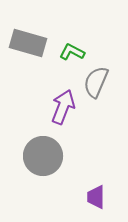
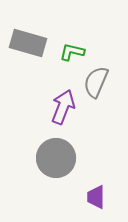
green L-shape: rotated 15 degrees counterclockwise
gray circle: moved 13 px right, 2 px down
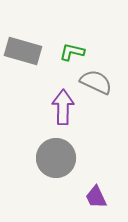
gray rectangle: moved 5 px left, 8 px down
gray semicircle: rotated 92 degrees clockwise
purple arrow: rotated 20 degrees counterclockwise
purple trapezoid: rotated 25 degrees counterclockwise
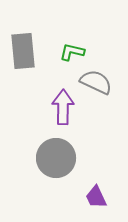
gray rectangle: rotated 69 degrees clockwise
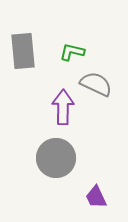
gray semicircle: moved 2 px down
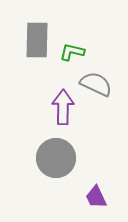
gray rectangle: moved 14 px right, 11 px up; rotated 6 degrees clockwise
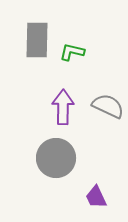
gray semicircle: moved 12 px right, 22 px down
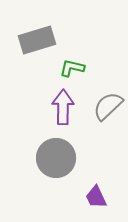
gray rectangle: rotated 72 degrees clockwise
green L-shape: moved 16 px down
gray semicircle: rotated 68 degrees counterclockwise
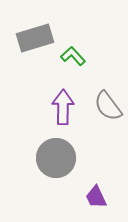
gray rectangle: moved 2 px left, 2 px up
green L-shape: moved 1 px right, 12 px up; rotated 35 degrees clockwise
gray semicircle: rotated 84 degrees counterclockwise
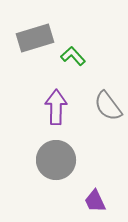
purple arrow: moved 7 px left
gray circle: moved 2 px down
purple trapezoid: moved 1 px left, 4 px down
